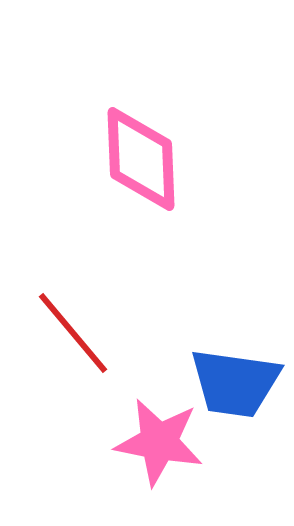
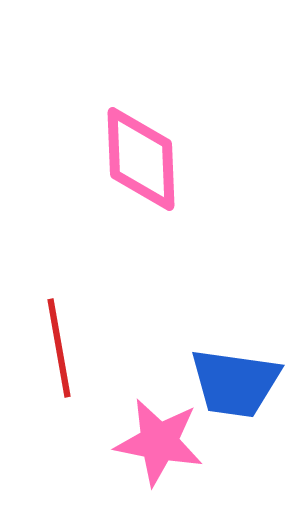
red line: moved 14 px left, 15 px down; rotated 30 degrees clockwise
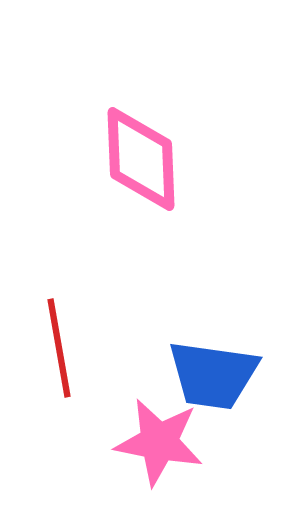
blue trapezoid: moved 22 px left, 8 px up
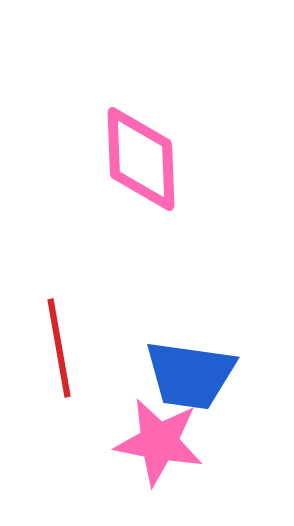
blue trapezoid: moved 23 px left
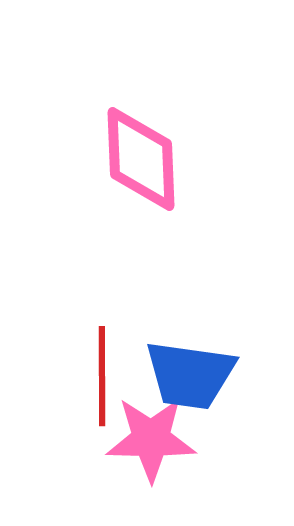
red line: moved 43 px right, 28 px down; rotated 10 degrees clockwise
pink star: moved 8 px left, 3 px up; rotated 10 degrees counterclockwise
